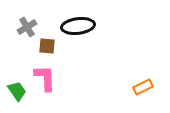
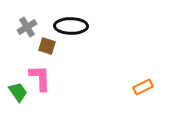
black ellipse: moved 7 px left; rotated 8 degrees clockwise
brown square: rotated 12 degrees clockwise
pink L-shape: moved 5 px left
green trapezoid: moved 1 px right, 1 px down
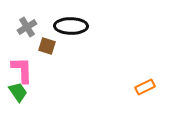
pink L-shape: moved 18 px left, 8 px up
orange rectangle: moved 2 px right
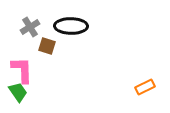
gray cross: moved 3 px right
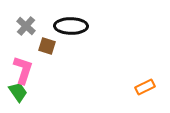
gray cross: moved 4 px left, 1 px up; rotated 18 degrees counterclockwise
pink L-shape: moved 1 px right; rotated 20 degrees clockwise
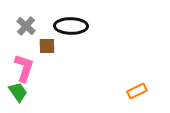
brown square: rotated 18 degrees counterclockwise
pink L-shape: moved 1 px right, 2 px up
orange rectangle: moved 8 px left, 4 px down
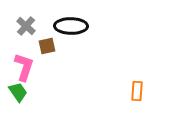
brown square: rotated 12 degrees counterclockwise
pink L-shape: moved 1 px up
orange rectangle: rotated 60 degrees counterclockwise
